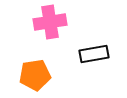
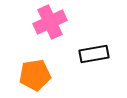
pink cross: rotated 16 degrees counterclockwise
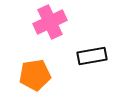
black rectangle: moved 2 px left, 2 px down
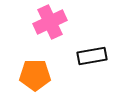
orange pentagon: rotated 8 degrees clockwise
